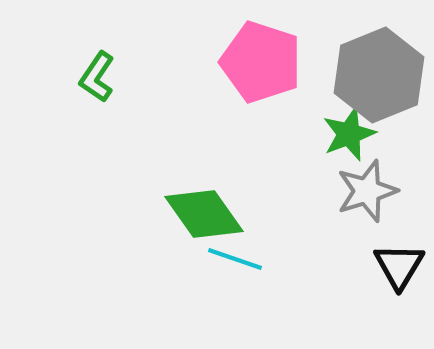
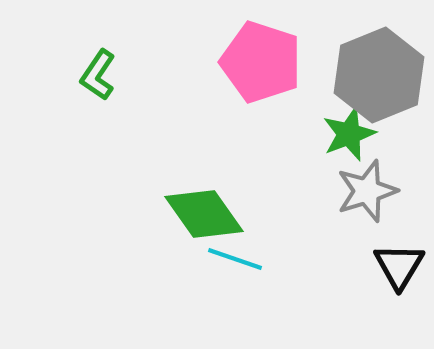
green L-shape: moved 1 px right, 2 px up
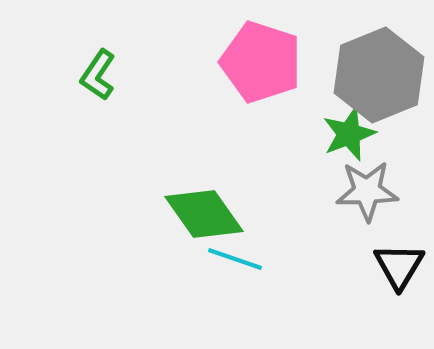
gray star: rotated 16 degrees clockwise
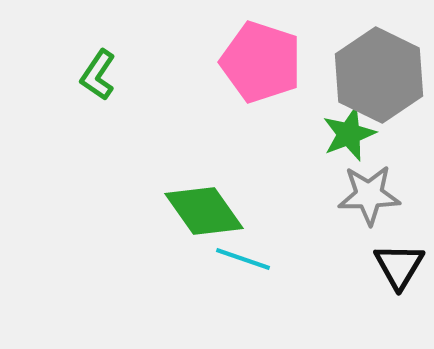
gray hexagon: rotated 12 degrees counterclockwise
gray star: moved 2 px right, 4 px down
green diamond: moved 3 px up
cyan line: moved 8 px right
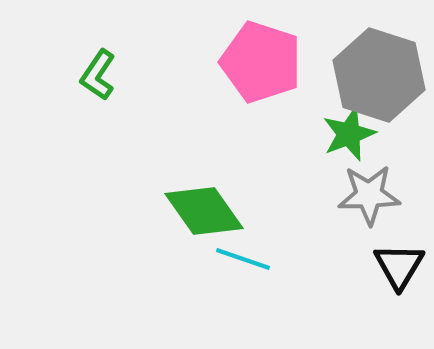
gray hexagon: rotated 8 degrees counterclockwise
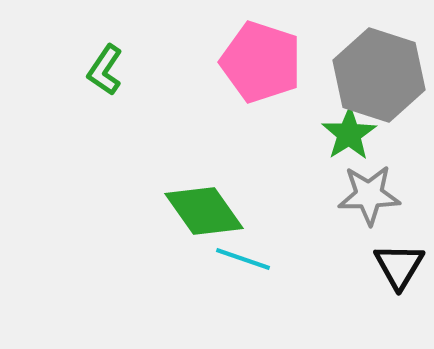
green L-shape: moved 7 px right, 5 px up
green star: rotated 12 degrees counterclockwise
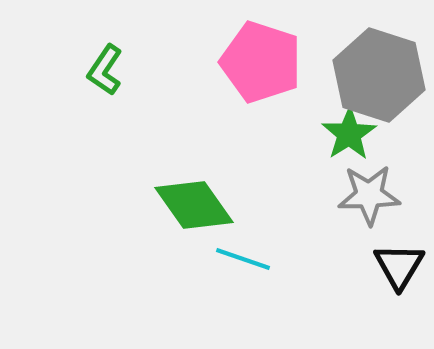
green diamond: moved 10 px left, 6 px up
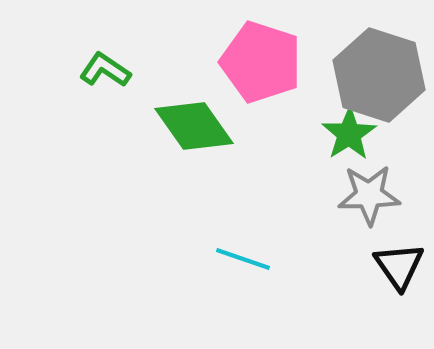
green L-shape: rotated 90 degrees clockwise
green diamond: moved 79 px up
black triangle: rotated 6 degrees counterclockwise
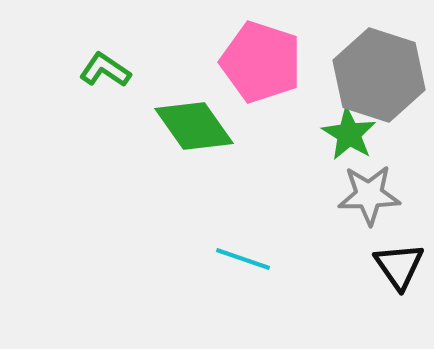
green star: rotated 8 degrees counterclockwise
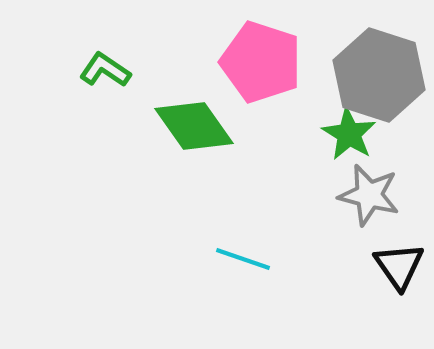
gray star: rotated 16 degrees clockwise
